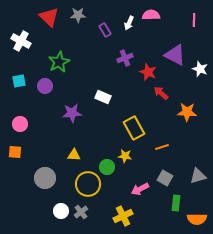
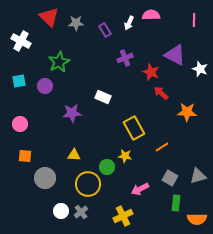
gray star: moved 2 px left, 8 px down
red star: moved 3 px right
orange line: rotated 16 degrees counterclockwise
orange square: moved 10 px right, 4 px down
gray square: moved 5 px right
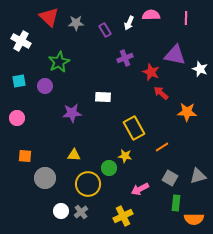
pink line: moved 8 px left, 2 px up
purple triangle: rotated 15 degrees counterclockwise
white rectangle: rotated 21 degrees counterclockwise
pink circle: moved 3 px left, 6 px up
green circle: moved 2 px right, 1 px down
orange semicircle: moved 3 px left
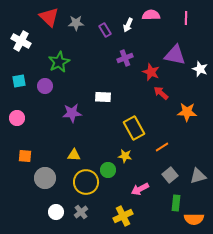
white arrow: moved 1 px left, 2 px down
green circle: moved 1 px left, 2 px down
gray square: moved 3 px up; rotated 21 degrees clockwise
yellow circle: moved 2 px left, 2 px up
white circle: moved 5 px left, 1 px down
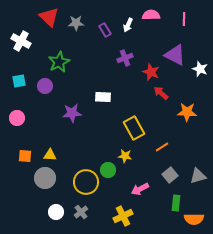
pink line: moved 2 px left, 1 px down
purple triangle: rotated 15 degrees clockwise
yellow triangle: moved 24 px left
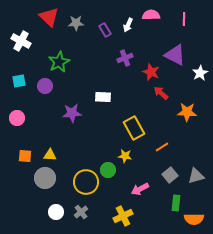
white star: moved 4 px down; rotated 21 degrees clockwise
gray triangle: moved 2 px left
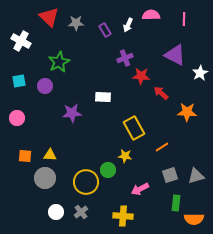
red star: moved 10 px left, 4 px down; rotated 18 degrees counterclockwise
gray square: rotated 21 degrees clockwise
yellow cross: rotated 30 degrees clockwise
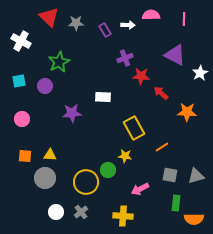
white arrow: rotated 112 degrees counterclockwise
pink circle: moved 5 px right, 1 px down
gray square: rotated 28 degrees clockwise
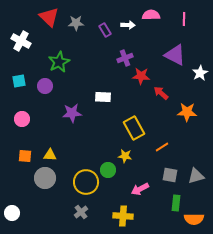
white circle: moved 44 px left, 1 px down
